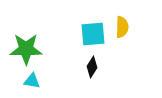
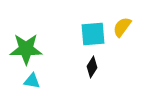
yellow semicircle: rotated 145 degrees counterclockwise
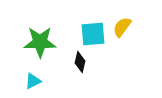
green star: moved 14 px right, 7 px up
black diamond: moved 12 px left, 5 px up; rotated 20 degrees counterclockwise
cyan triangle: moved 1 px right; rotated 36 degrees counterclockwise
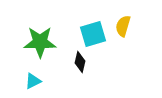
yellow semicircle: moved 1 px right, 1 px up; rotated 20 degrees counterclockwise
cyan square: rotated 12 degrees counterclockwise
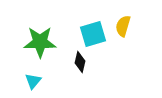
cyan triangle: rotated 24 degrees counterclockwise
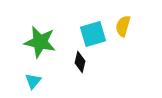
green star: rotated 12 degrees clockwise
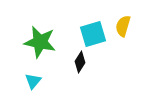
black diamond: rotated 20 degrees clockwise
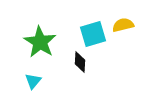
yellow semicircle: moved 1 px up; rotated 60 degrees clockwise
green star: rotated 20 degrees clockwise
black diamond: rotated 30 degrees counterclockwise
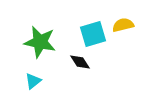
green star: rotated 20 degrees counterclockwise
black diamond: rotated 35 degrees counterclockwise
cyan triangle: rotated 12 degrees clockwise
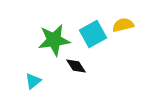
cyan square: rotated 12 degrees counterclockwise
green star: moved 14 px right, 2 px up; rotated 20 degrees counterclockwise
black diamond: moved 4 px left, 4 px down
